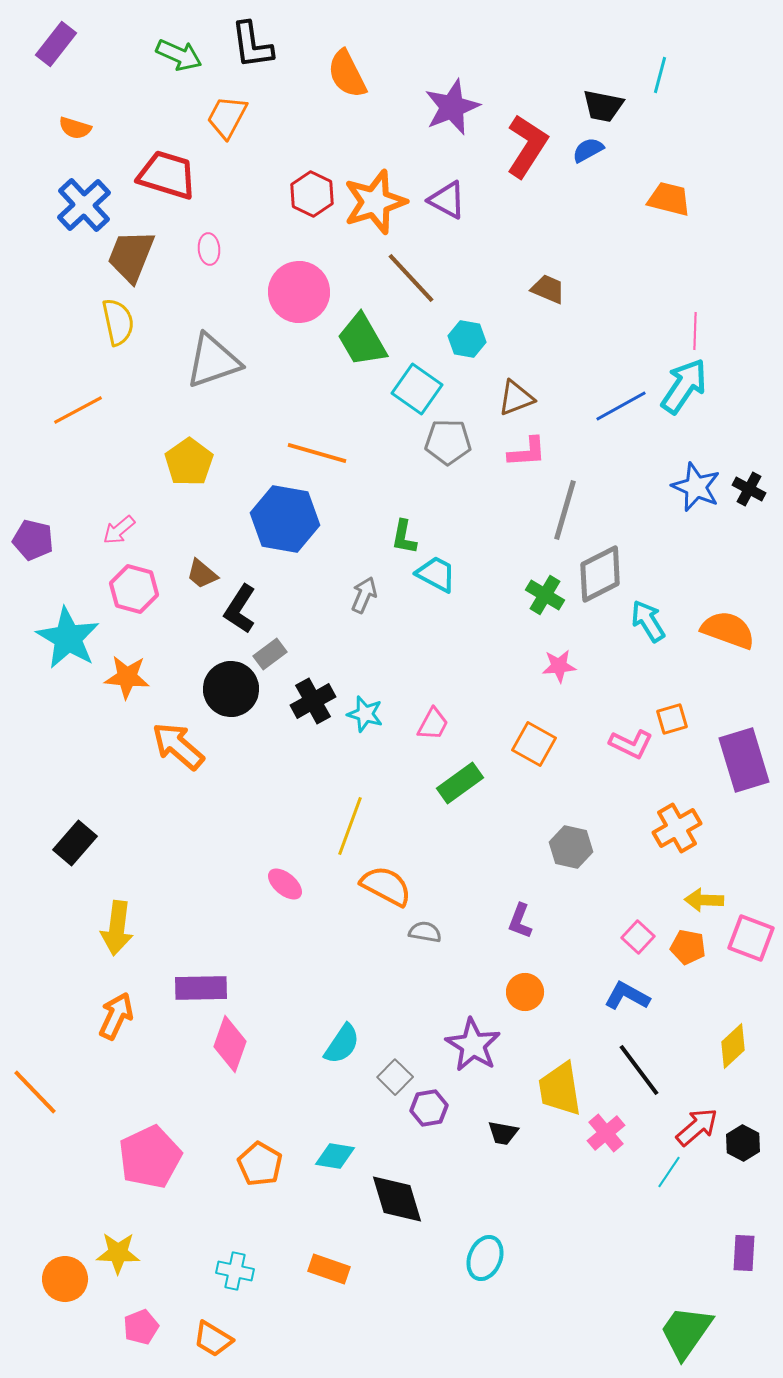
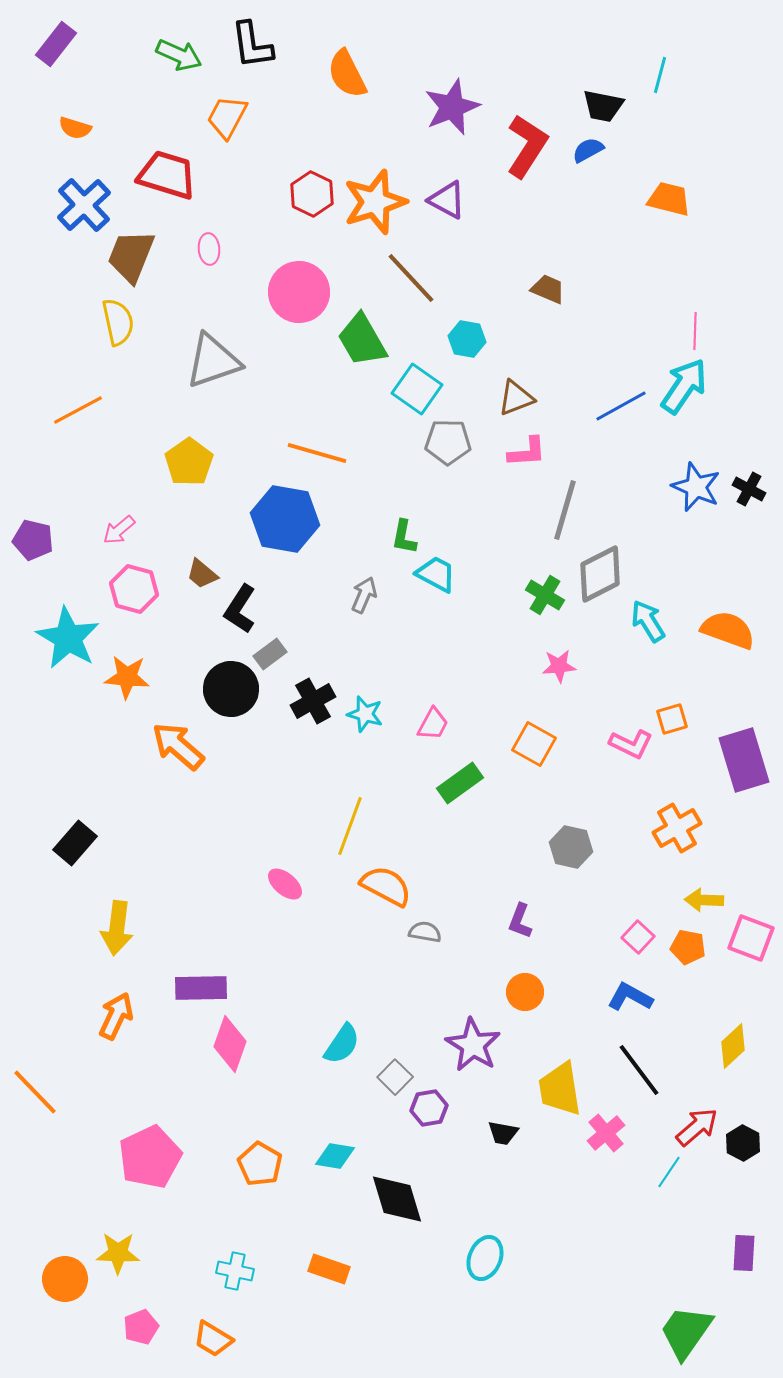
blue L-shape at (627, 996): moved 3 px right, 1 px down
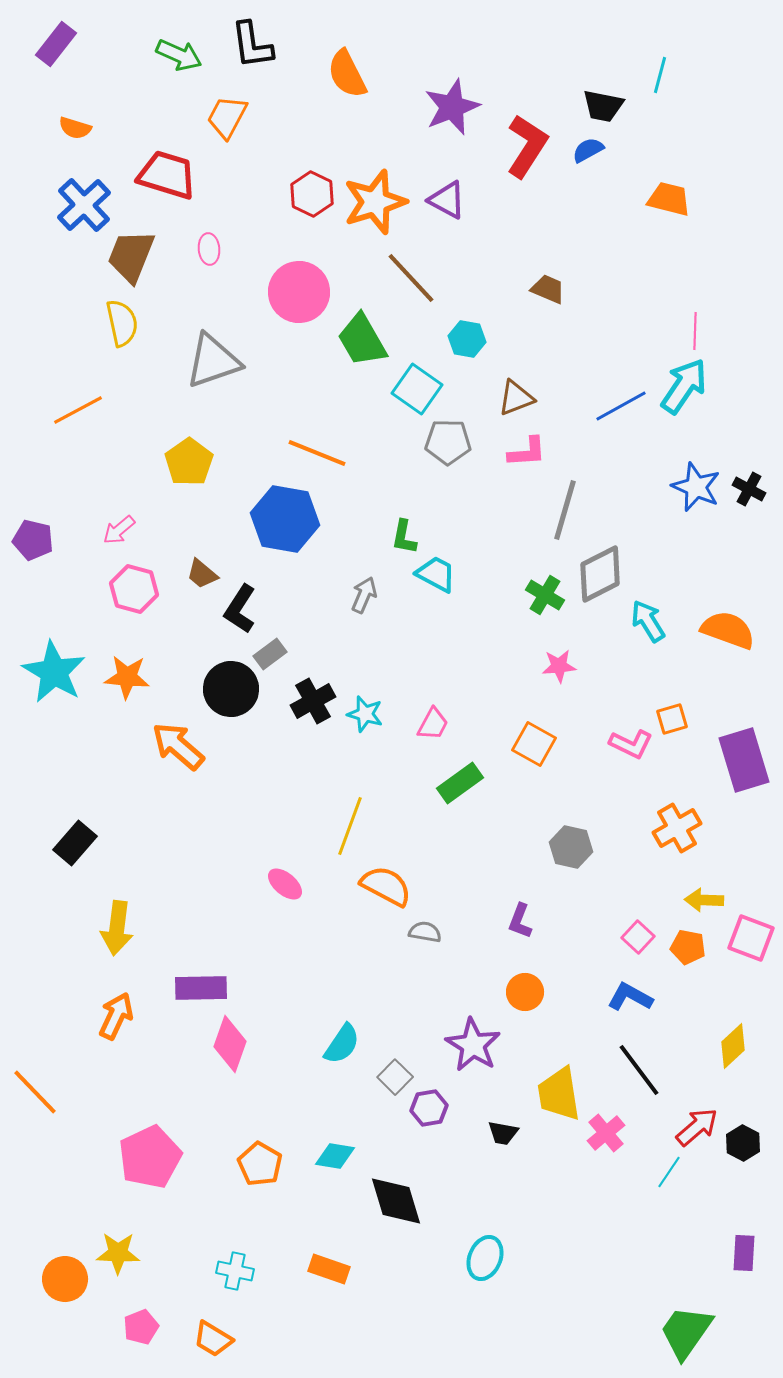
yellow semicircle at (118, 322): moved 4 px right, 1 px down
orange line at (317, 453): rotated 6 degrees clockwise
cyan star at (68, 638): moved 14 px left, 34 px down
yellow trapezoid at (560, 1089): moved 1 px left, 5 px down
black diamond at (397, 1199): moved 1 px left, 2 px down
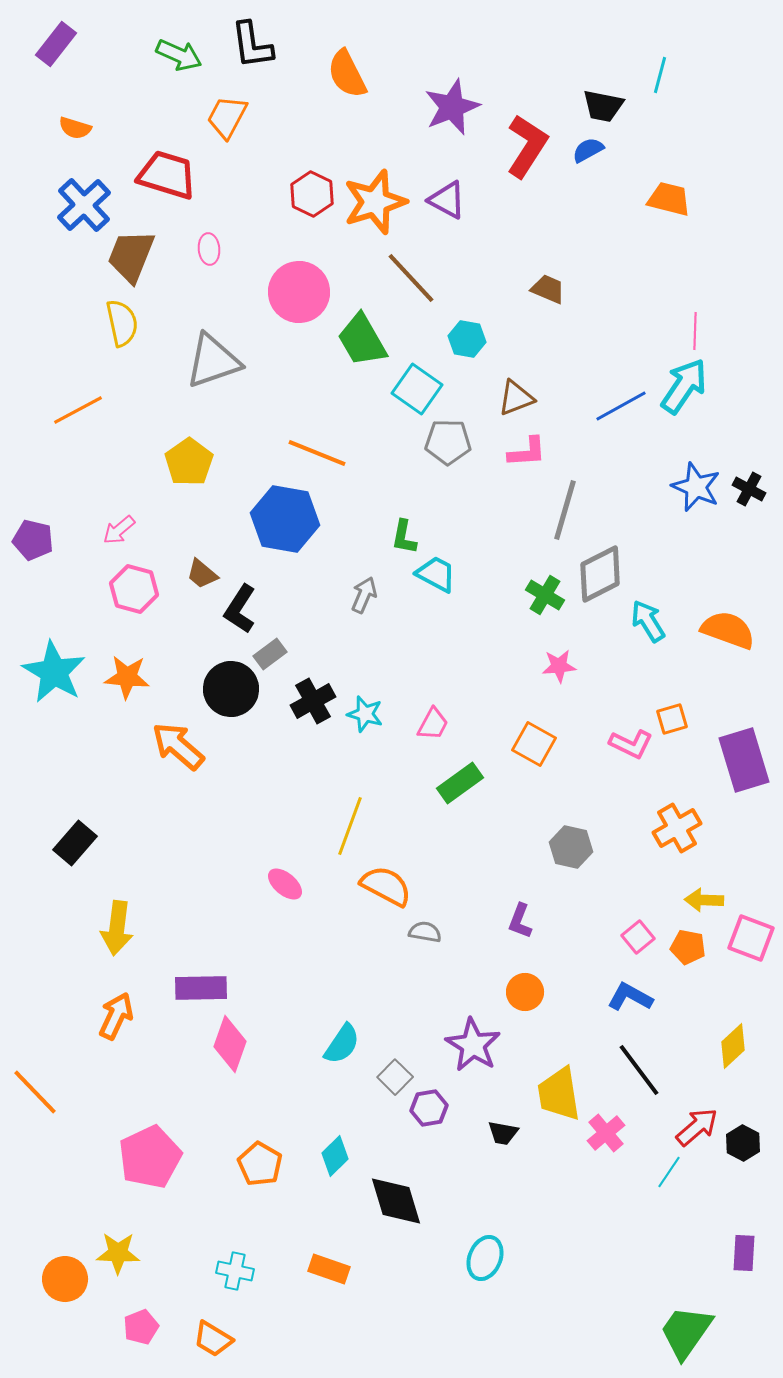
pink square at (638, 937): rotated 8 degrees clockwise
cyan diamond at (335, 1156): rotated 54 degrees counterclockwise
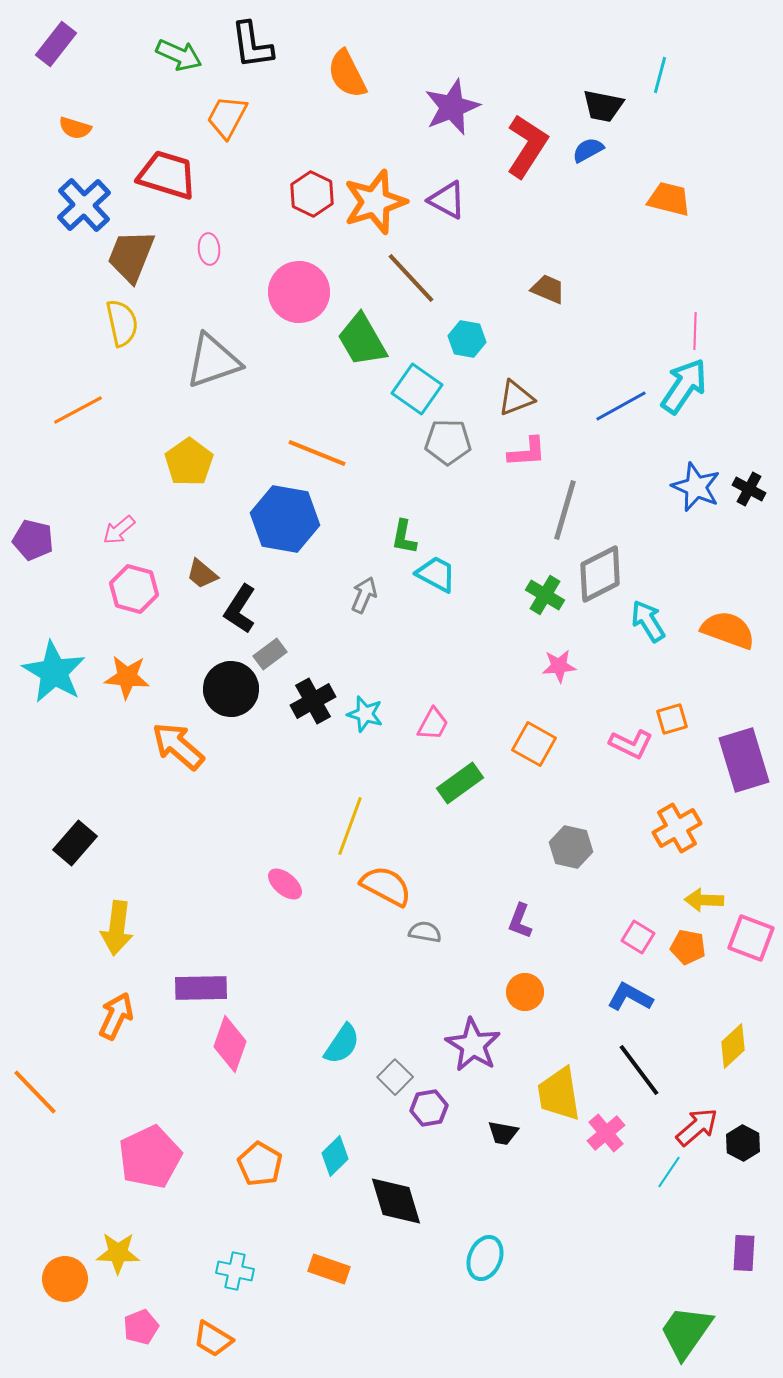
pink square at (638, 937): rotated 20 degrees counterclockwise
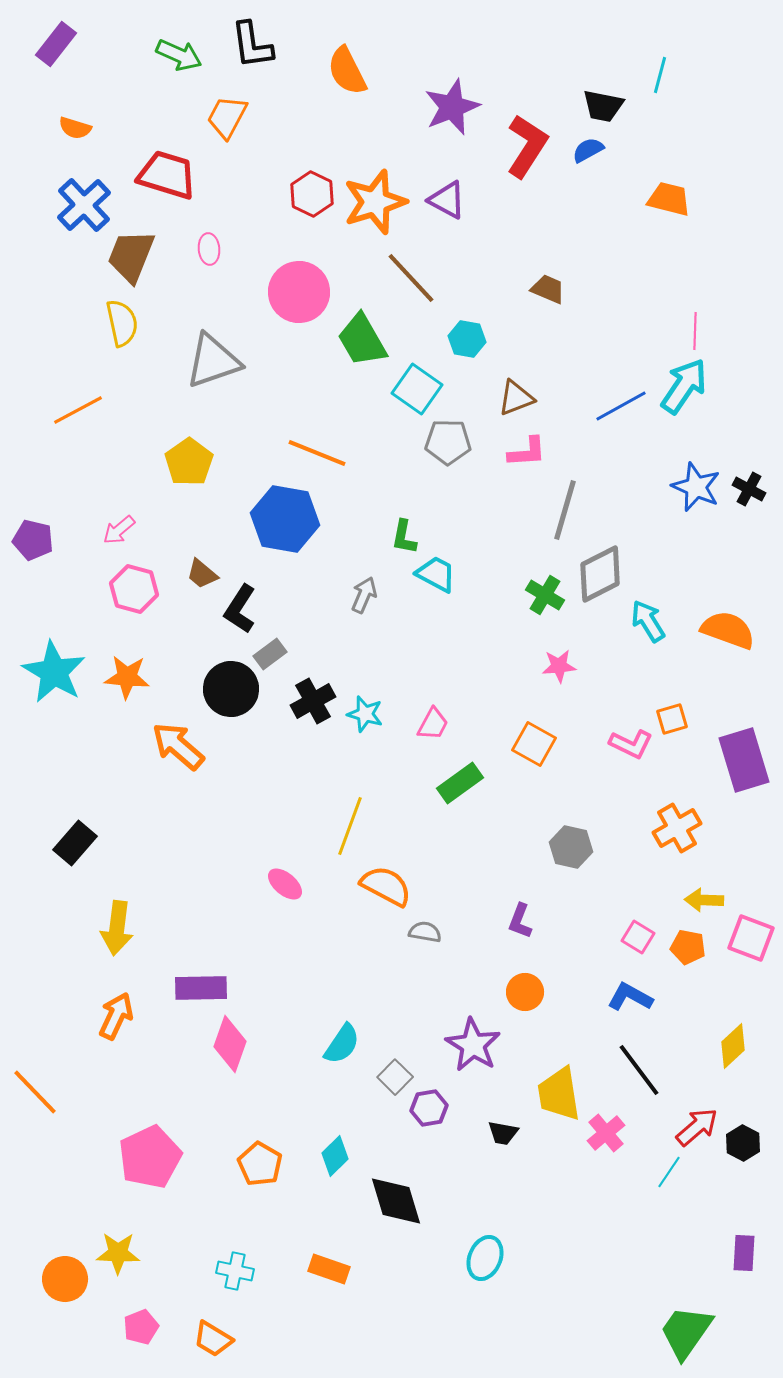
orange semicircle at (347, 74): moved 3 px up
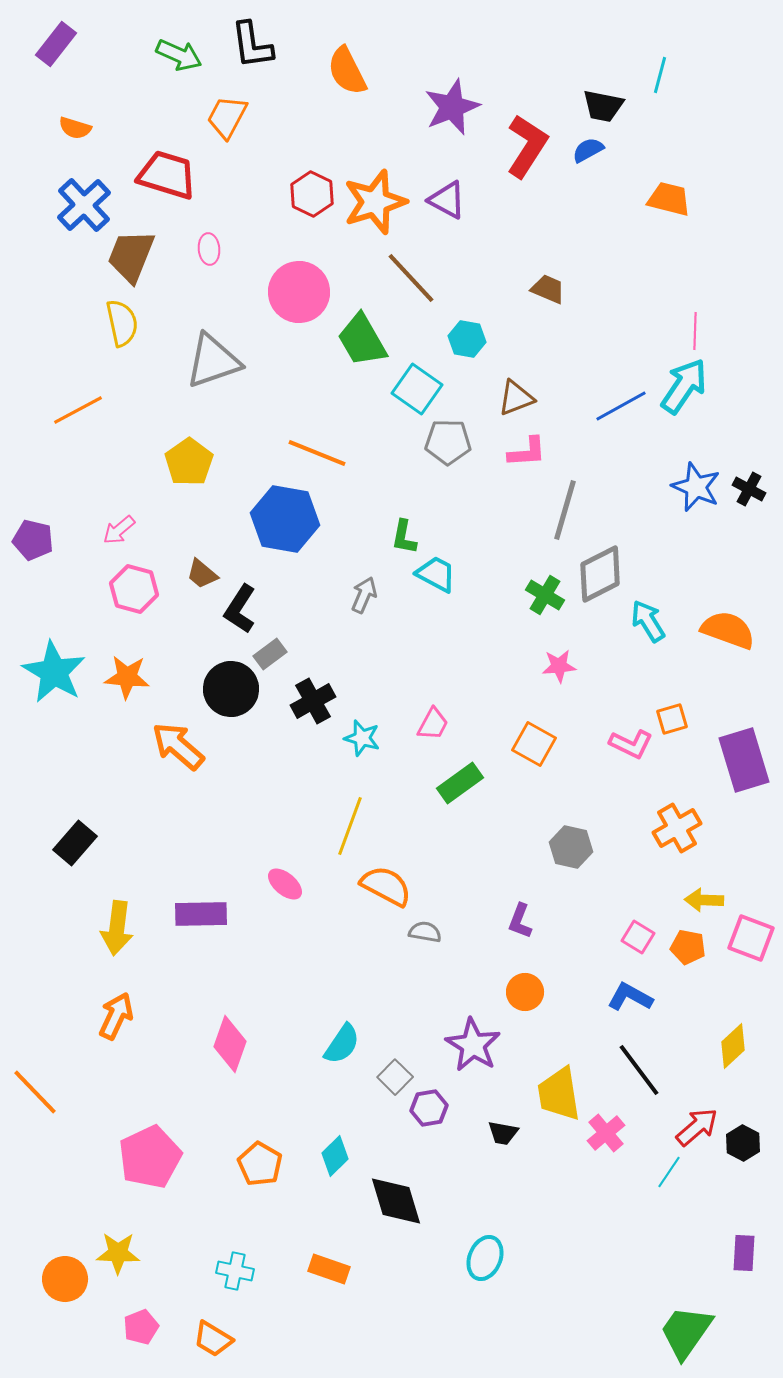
cyan star at (365, 714): moved 3 px left, 24 px down
purple rectangle at (201, 988): moved 74 px up
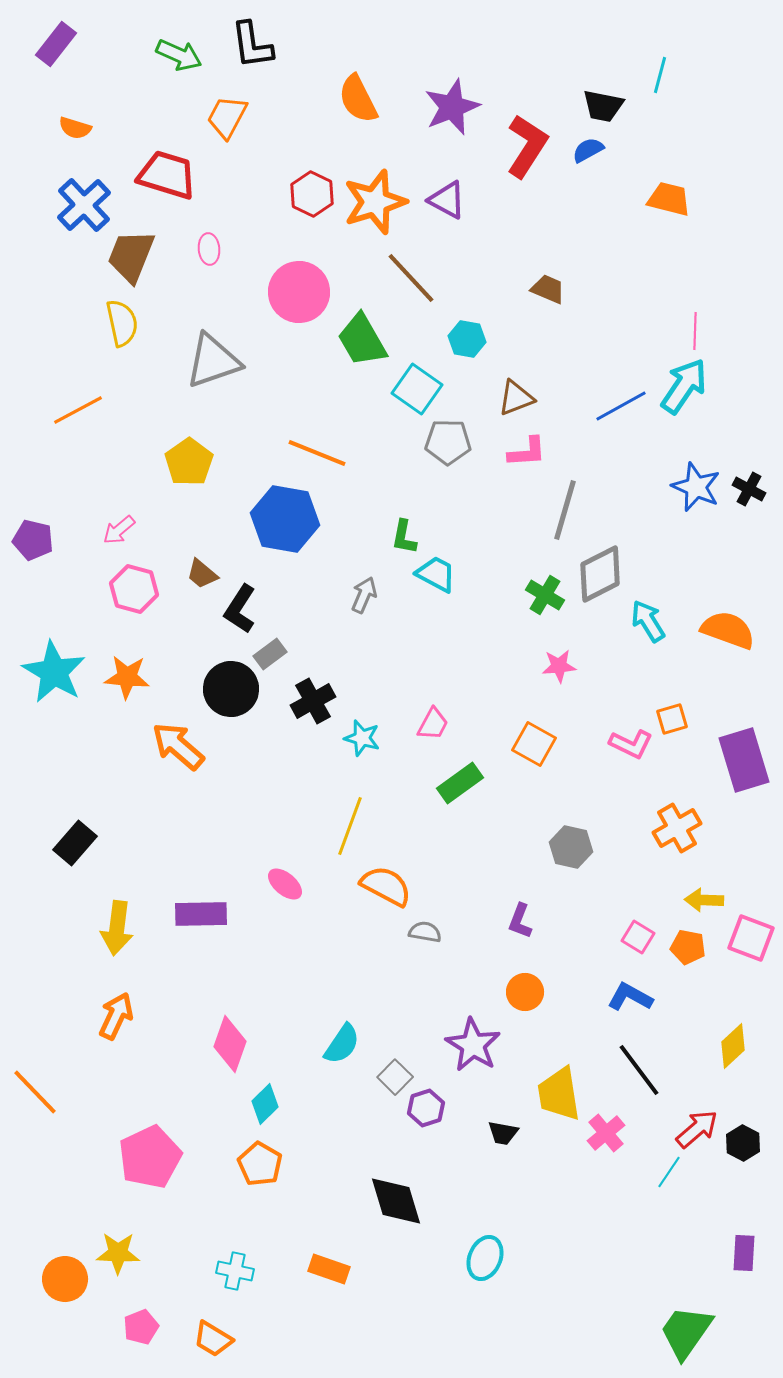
orange semicircle at (347, 71): moved 11 px right, 28 px down
purple hexagon at (429, 1108): moved 3 px left; rotated 9 degrees counterclockwise
red arrow at (697, 1127): moved 2 px down
cyan diamond at (335, 1156): moved 70 px left, 52 px up
